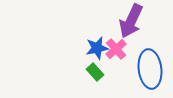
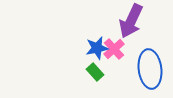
pink cross: moved 2 px left
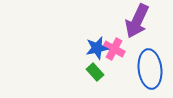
purple arrow: moved 6 px right
pink cross: rotated 20 degrees counterclockwise
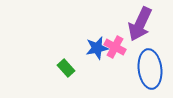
purple arrow: moved 3 px right, 3 px down
pink cross: moved 1 px right, 2 px up
green rectangle: moved 29 px left, 4 px up
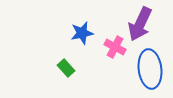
blue star: moved 15 px left, 15 px up
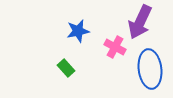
purple arrow: moved 2 px up
blue star: moved 4 px left, 2 px up
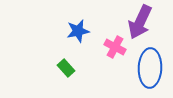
blue ellipse: moved 1 px up; rotated 9 degrees clockwise
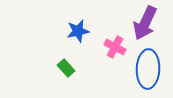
purple arrow: moved 5 px right, 1 px down
blue ellipse: moved 2 px left, 1 px down
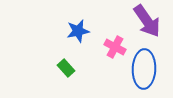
purple arrow: moved 2 px right, 2 px up; rotated 60 degrees counterclockwise
blue ellipse: moved 4 px left
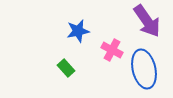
pink cross: moved 3 px left, 3 px down
blue ellipse: rotated 15 degrees counterclockwise
